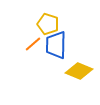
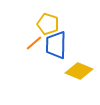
orange line: moved 1 px right, 1 px up
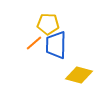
yellow pentagon: rotated 15 degrees counterclockwise
yellow diamond: moved 4 px down; rotated 8 degrees counterclockwise
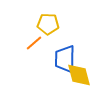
blue trapezoid: moved 9 px right, 14 px down
yellow diamond: rotated 60 degrees clockwise
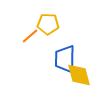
orange line: moved 4 px left, 7 px up
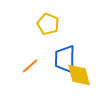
yellow pentagon: rotated 20 degrees clockwise
orange line: moved 30 px down
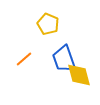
blue trapezoid: moved 1 px left; rotated 20 degrees counterclockwise
orange line: moved 6 px left, 7 px up
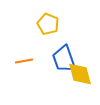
orange line: moved 2 px down; rotated 30 degrees clockwise
yellow diamond: moved 1 px right, 1 px up
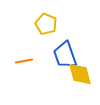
yellow pentagon: moved 2 px left
blue trapezoid: moved 1 px right, 4 px up
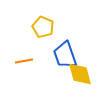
yellow pentagon: moved 3 px left, 3 px down
